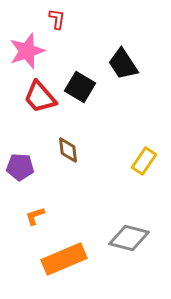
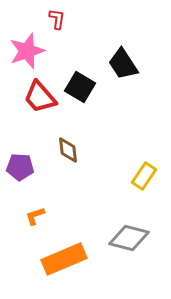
yellow rectangle: moved 15 px down
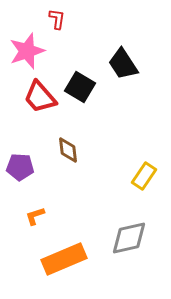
gray diamond: rotated 27 degrees counterclockwise
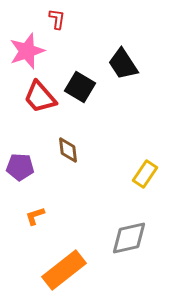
yellow rectangle: moved 1 px right, 2 px up
orange rectangle: moved 11 px down; rotated 15 degrees counterclockwise
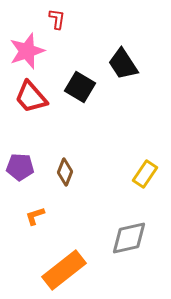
red trapezoid: moved 9 px left
brown diamond: moved 3 px left, 22 px down; rotated 28 degrees clockwise
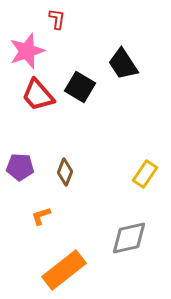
red trapezoid: moved 7 px right, 2 px up
orange L-shape: moved 6 px right
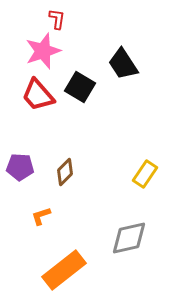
pink star: moved 16 px right
brown diamond: rotated 24 degrees clockwise
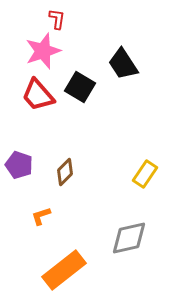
purple pentagon: moved 1 px left, 2 px up; rotated 16 degrees clockwise
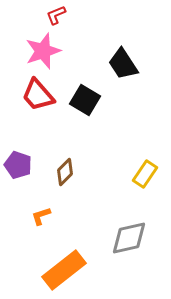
red L-shape: moved 1 px left, 4 px up; rotated 120 degrees counterclockwise
black square: moved 5 px right, 13 px down
purple pentagon: moved 1 px left
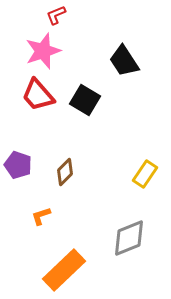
black trapezoid: moved 1 px right, 3 px up
gray diamond: rotated 9 degrees counterclockwise
orange rectangle: rotated 6 degrees counterclockwise
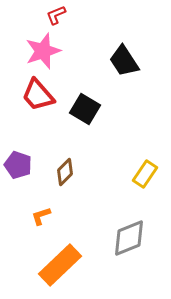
black square: moved 9 px down
orange rectangle: moved 4 px left, 5 px up
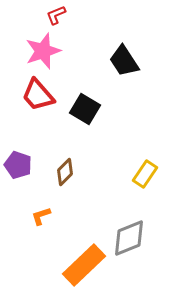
orange rectangle: moved 24 px right
